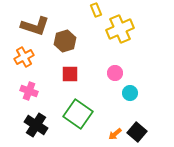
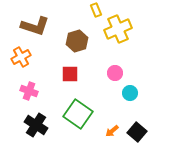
yellow cross: moved 2 px left
brown hexagon: moved 12 px right
orange cross: moved 3 px left
orange arrow: moved 3 px left, 3 px up
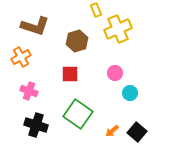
black cross: rotated 15 degrees counterclockwise
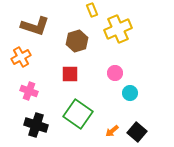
yellow rectangle: moved 4 px left
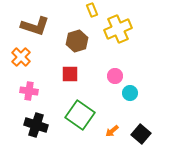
orange cross: rotated 18 degrees counterclockwise
pink circle: moved 3 px down
pink cross: rotated 12 degrees counterclockwise
green square: moved 2 px right, 1 px down
black square: moved 4 px right, 2 px down
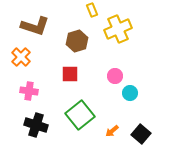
green square: rotated 16 degrees clockwise
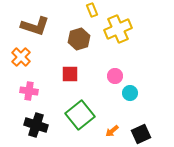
brown hexagon: moved 2 px right, 2 px up
black square: rotated 24 degrees clockwise
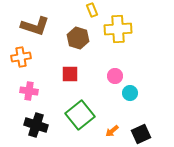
yellow cross: rotated 20 degrees clockwise
brown hexagon: moved 1 px left, 1 px up; rotated 25 degrees counterclockwise
orange cross: rotated 36 degrees clockwise
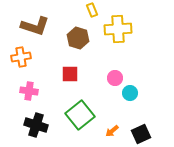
pink circle: moved 2 px down
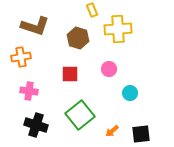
pink circle: moved 6 px left, 9 px up
black square: rotated 18 degrees clockwise
